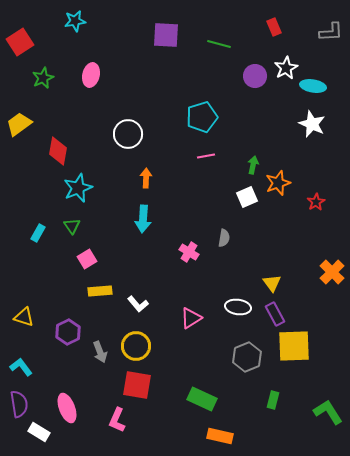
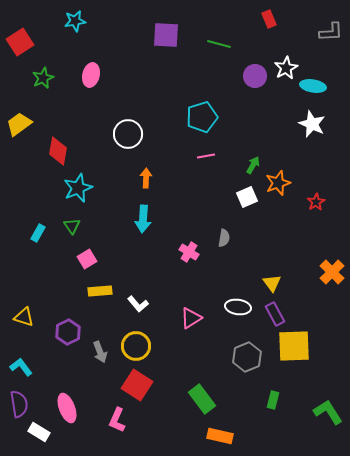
red rectangle at (274, 27): moved 5 px left, 8 px up
green arrow at (253, 165): rotated 18 degrees clockwise
red square at (137, 385): rotated 24 degrees clockwise
green rectangle at (202, 399): rotated 28 degrees clockwise
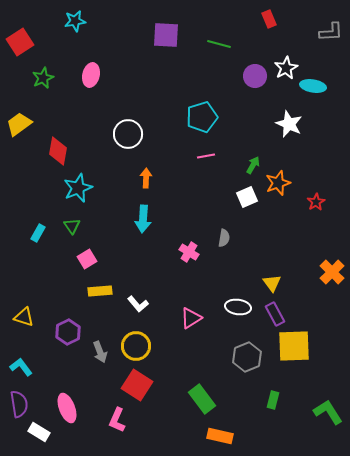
white star at (312, 124): moved 23 px left
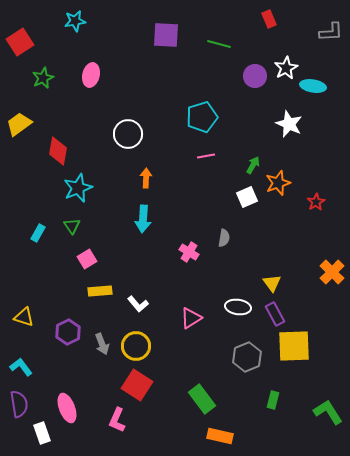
gray arrow at (100, 352): moved 2 px right, 8 px up
white rectangle at (39, 432): moved 3 px right, 1 px down; rotated 40 degrees clockwise
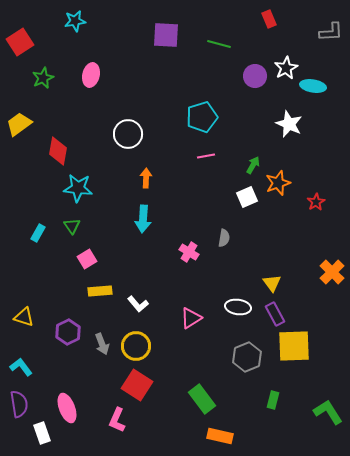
cyan star at (78, 188): rotated 28 degrees clockwise
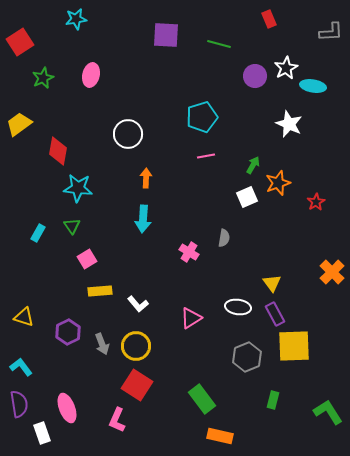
cyan star at (75, 21): moved 1 px right, 2 px up
